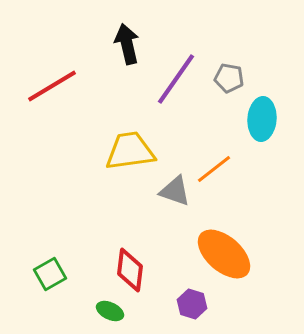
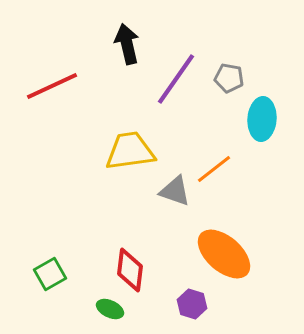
red line: rotated 6 degrees clockwise
green ellipse: moved 2 px up
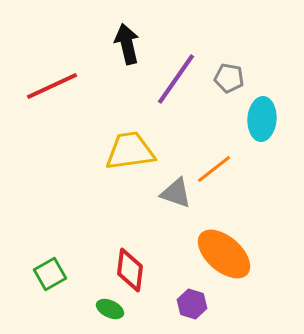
gray triangle: moved 1 px right, 2 px down
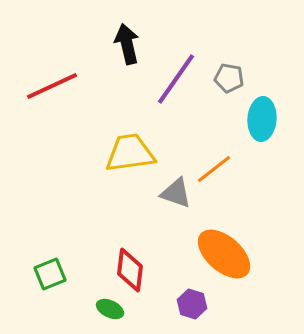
yellow trapezoid: moved 2 px down
green square: rotated 8 degrees clockwise
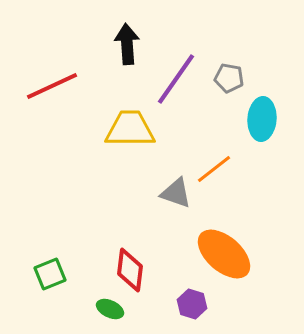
black arrow: rotated 9 degrees clockwise
yellow trapezoid: moved 24 px up; rotated 8 degrees clockwise
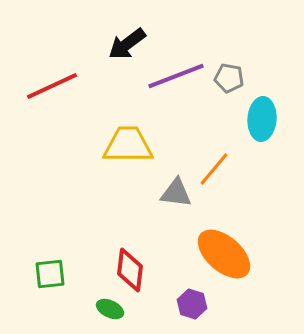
black arrow: rotated 123 degrees counterclockwise
purple line: moved 3 px up; rotated 34 degrees clockwise
yellow trapezoid: moved 2 px left, 16 px down
orange line: rotated 12 degrees counterclockwise
gray triangle: rotated 12 degrees counterclockwise
green square: rotated 16 degrees clockwise
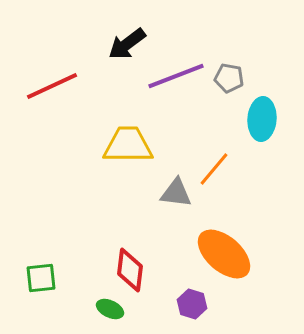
green square: moved 9 px left, 4 px down
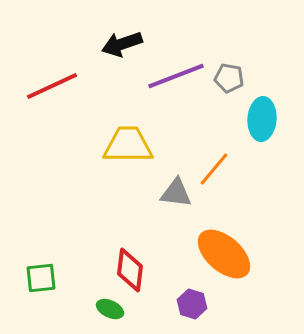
black arrow: moved 5 px left; rotated 18 degrees clockwise
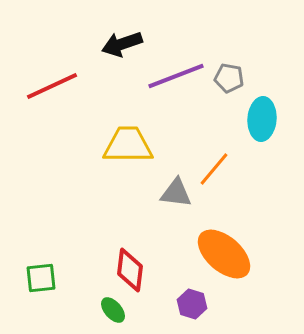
green ellipse: moved 3 px right, 1 px down; rotated 24 degrees clockwise
